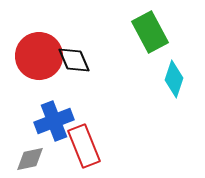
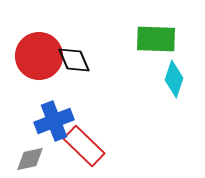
green rectangle: moved 6 px right, 7 px down; rotated 60 degrees counterclockwise
red rectangle: rotated 24 degrees counterclockwise
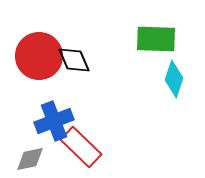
red rectangle: moved 3 px left, 1 px down
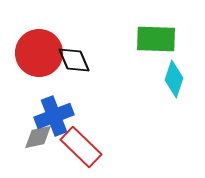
red circle: moved 3 px up
blue cross: moved 5 px up
gray diamond: moved 8 px right, 22 px up
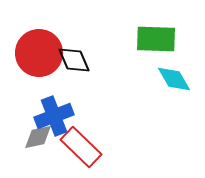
cyan diamond: rotated 48 degrees counterclockwise
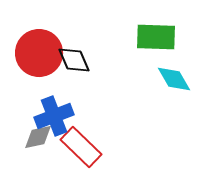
green rectangle: moved 2 px up
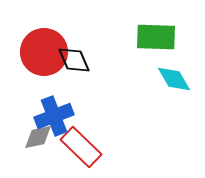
red circle: moved 5 px right, 1 px up
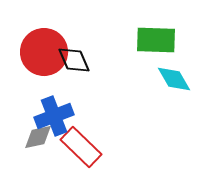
green rectangle: moved 3 px down
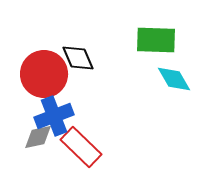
red circle: moved 22 px down
black diamond: moved 4 px right, 2 px up
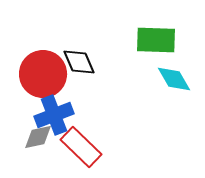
black diamond: moved 1 px right, 4 px down
red circle: moved 1 px left
blue cross: moved 1 px up
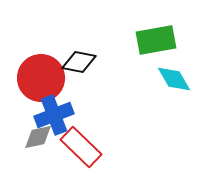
green rectangle: rotated 12 degrees counterclockwise
black diamond: rotated 56 degrees counterclockwise
red circle: moved 2 px left, 4 px down
